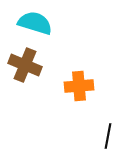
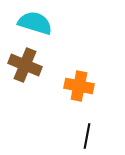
orange cross: rotated 16 degrees clockwise
black line: moved 21 px left
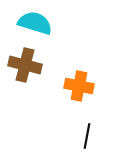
brown cross: rotated 8 degrees counterclockwise
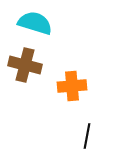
orange cross: moved 7 px left; rotated 16 degrees counterclockwise
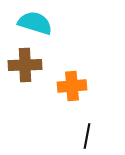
brown cross: rotated 16 degrees counterclockwise
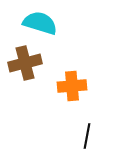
cyan semicircle: moved 5 px right
brown cross: moved 2 px up; rotated 12 degrees counterclockwise
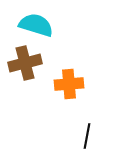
cyan semicircle: moved 4 px left, 2 px down
orange cross: moved 3 px left, 2 px up
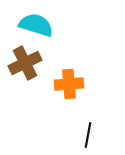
brown cross: rotated 12 degrees counterclockwise
black line: moved 1 px right, 1 px up
